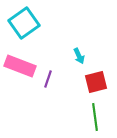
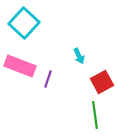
cyan square: rotated 12 degrees counterclockwise
red square: moved 6 px right; rotated 15 degrees counterclockwise
green line: moved 2 px up
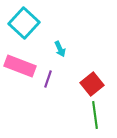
cyan arrow: moved 19 px left, 7 px up
red square: moved 10 px left, 2 px down; rotated 10 degrees counterclockwise
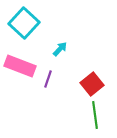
cyan arrow: rotated 112 degrees counterclockwise
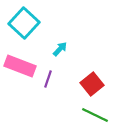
green line: rotated 56 degrees counterclockwise
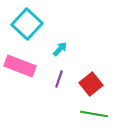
cyan square: moved 3 px right, 1 px down
purple line: moved 11 px right
red square: moved 1 px left
green line: moved 1 px left, 1 px up; rotated 16 degrees counterclockwise
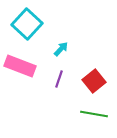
cyan arrow: moved 1 px right
red square: moved 3 px right, 3 px up
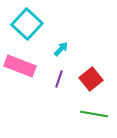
red square: moved 3 px left, 2 px up
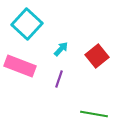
red square: moved 6 px right, 23 px up
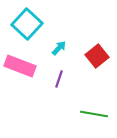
cyan arrow: moved 2 px left, 1 px up
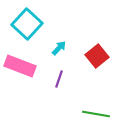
green line: moved 2 px right
